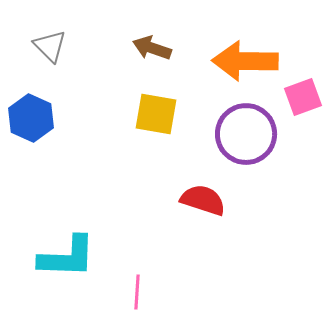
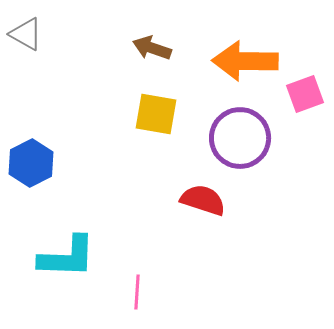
gray triangle: moved 24 px left, 12 px up; rotated 15 degrees counterclockwise
pink square: moved 2 px right, 3 px up
blue hexagon: moved 45 px down; rotated 9 degrees clockwise
purple circle: moved 6 px left, 4 px down
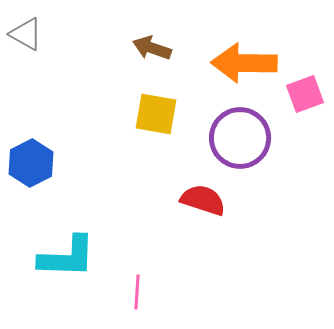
orange arrow: moved 1 px left, 2 px down
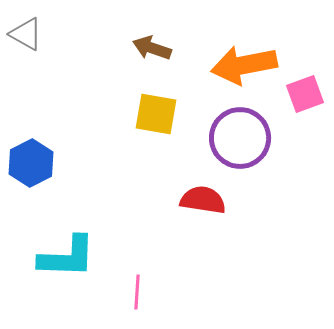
orange arrow: moved 2 px down; rotated 12 degrees counterclockwise
red semicircle: rotated 9 degrees counterclockwise
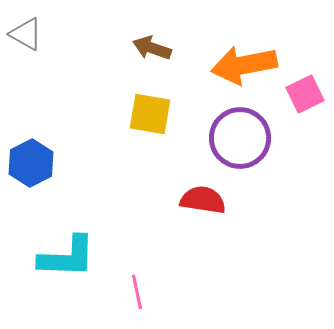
pink square: rotated 6 degrees counterclockwise
yellow square: moved 6 px left
pink line: rotated 16 degrees counterclockwise
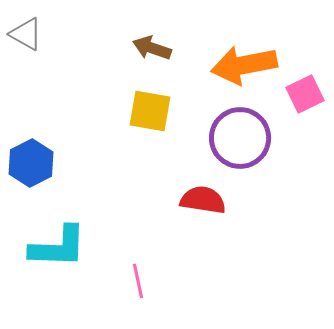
yellow square: moved 3 px up
cyan L-shape: moved 9 px left, 10 px up
pink line: moved 1 px right, 11 px up
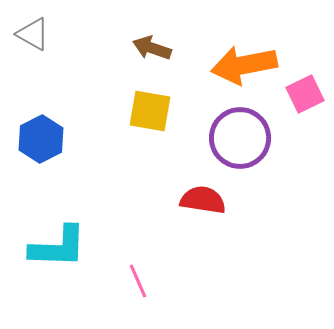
gray triangle: moved 7 px right
blue hexagon: moved 10 px right, 24 px up
pink line: rotated 12 degrees counterclockwise
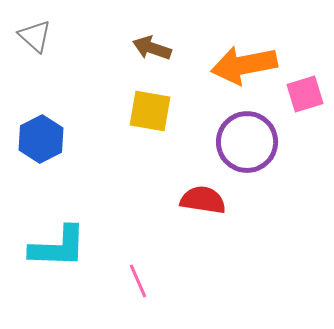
gray triangle: moved 2 px right, 2 px down; rotated 12 degrees clockwise
pink square: rotated 9 degrees clockwise
purple circle: moved 7 px right, 4 px down
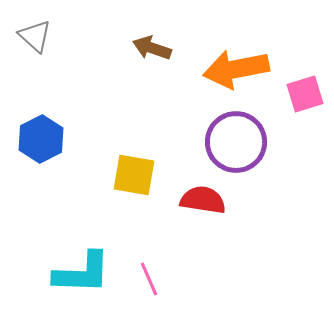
orange arrow: moved 8 px left, 4 px down
yellow square: moved 16 px left, 64 px down
purple circle: moved 11 px left
cyan L-shape: moved 24 px right, 26 px down
pink line: moved 11 px right, 2 px up
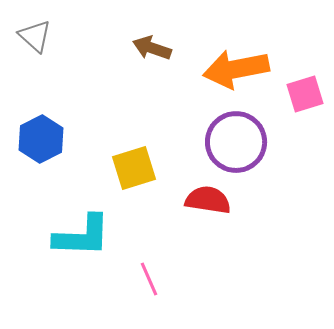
yellow square: moved 7 px up; rotated 27 degrees counterclockwise
red semicircle: moved 5 px right
cyan L-shape: moved 37 px up
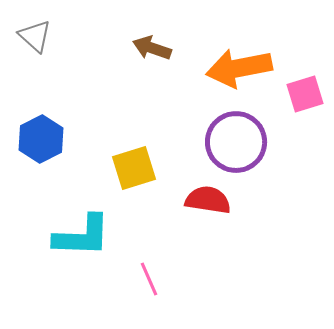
orange arrow: moved 3 px right, 1 px up
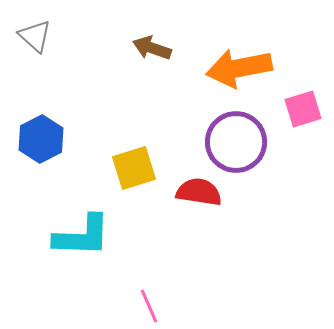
pink square: moved 2 px left, 15 px down
red semicircle: moved 9 px left, 8 px up
pink line: moved 27 px down
